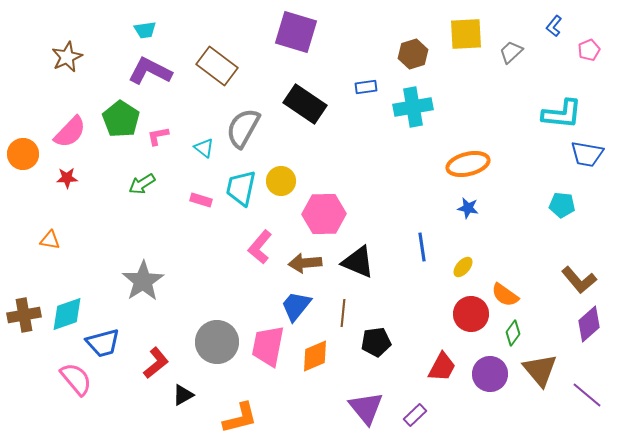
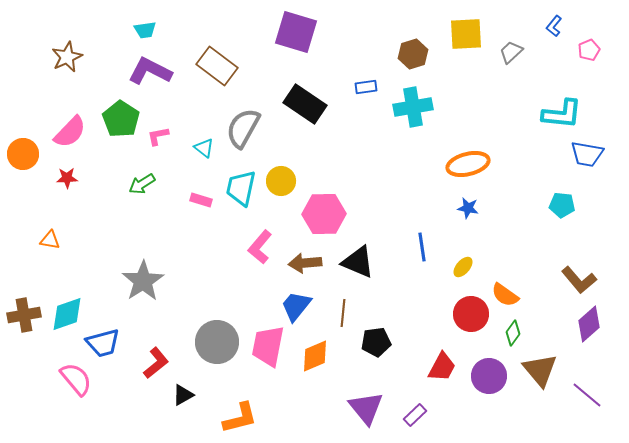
purple circle at (490, 374): moved 1 px left, 2 px down
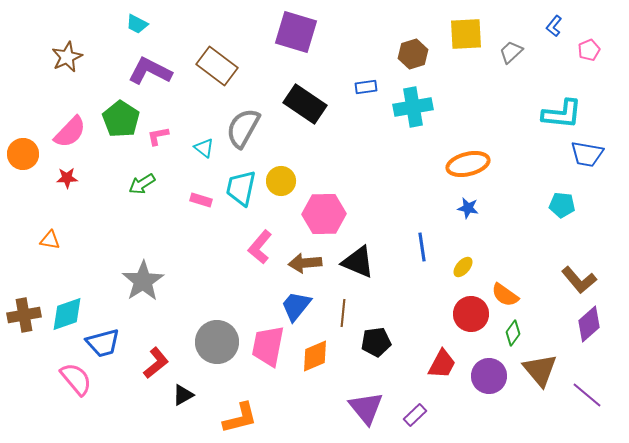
cyan trapezoid at (145, 30): moved 8 px left, 6 px up; rotated 35 degrees clockwise
red trapezoid at (442, 367): moved 3 px up
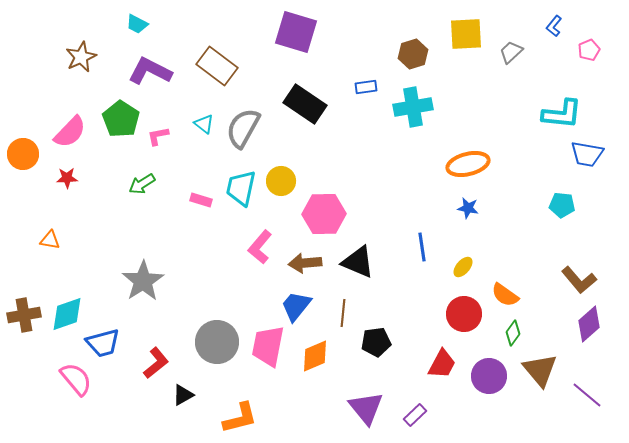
brown star at (67, 57): moved 14 px right
cyan triangle at (204, 148): moved 24 px up
red circle at (471, 314): moved 7 px left
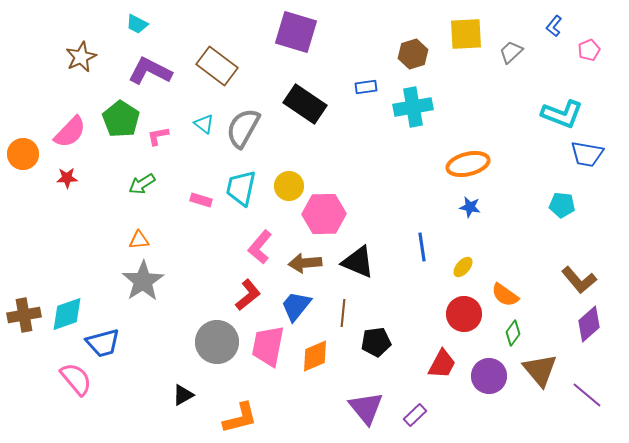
cyan L-shape at (562, 114): rotated 15 degrees clockwise
yellow circle at (281, 181): moved 8 px right, 5 px down
blue star at (468, 208): moved 2 px right, 1 px up
orange triangle at (50, 240): moved 89 px right; rotated 15 degrees counterclockwise
red L-shape at (156, 363): moved 92 px right, 68 px up
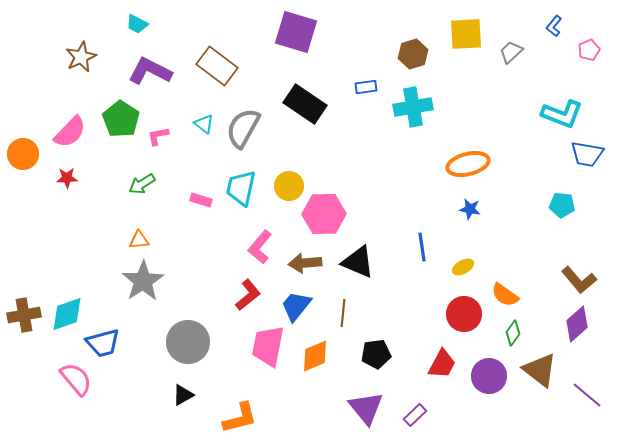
blue star at (470, 207): moved 2 px down
yellow ellipse at (463, 267): rotated 20 degrees clockwise
purple diamond at (589, 324): moved 12 px left
gray circle at (217, 342): moved 29 px left
black pentagon at (376, 342): moved 12 px down
brown triangle at (540, 370): rotated 12 degrees counterclockwise
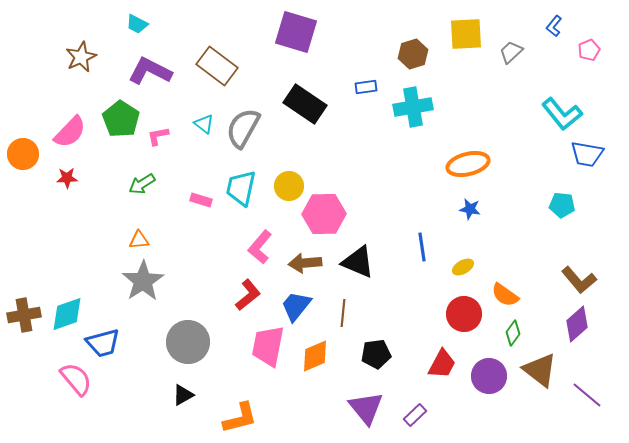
cyan L-shape at (562, 114): rotated 30 degrees clockwise
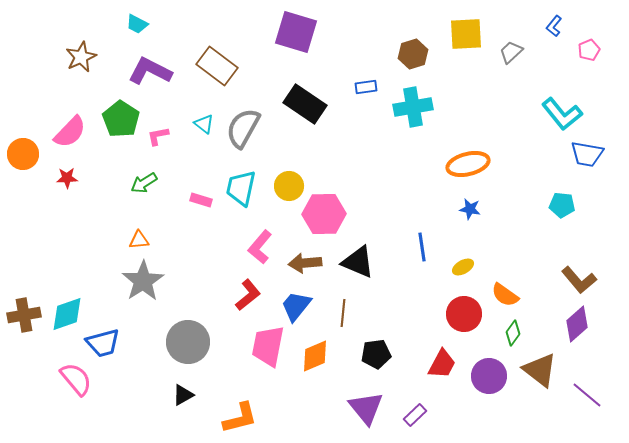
green arrow at (142, 184): moved 2 px right, 1 px up
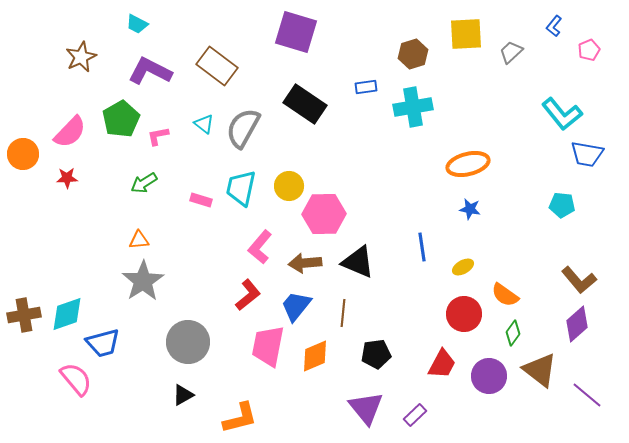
green pentagon at (121, 119): rotated 9 degrees clockwise
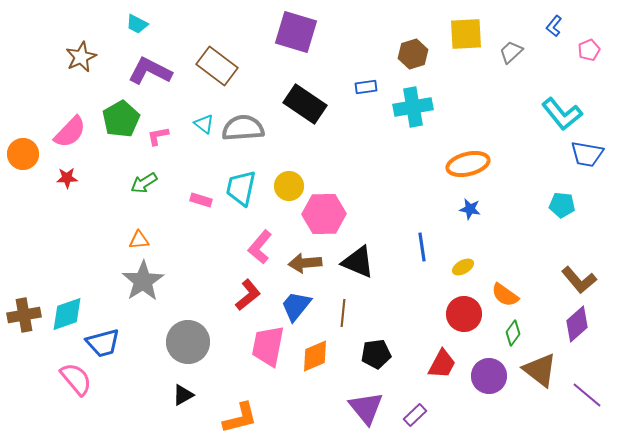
gray semicircle at (243, 128): rotated 57 degrees clockwise
